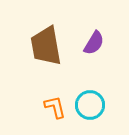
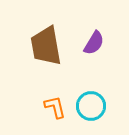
cyan circle: moved 1 px right, 1 px down
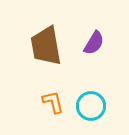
orange L-shape: moved 2 px left, 5 px up
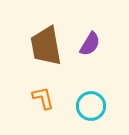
purple semicircle: moved 4 px left, 1 px down
orange L-shape: moved 10 px left, 4 px up
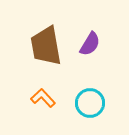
orange L-shape: rotated 30 degrees counterclockwise
cyan circle: moved 1 px left, 3 px up
